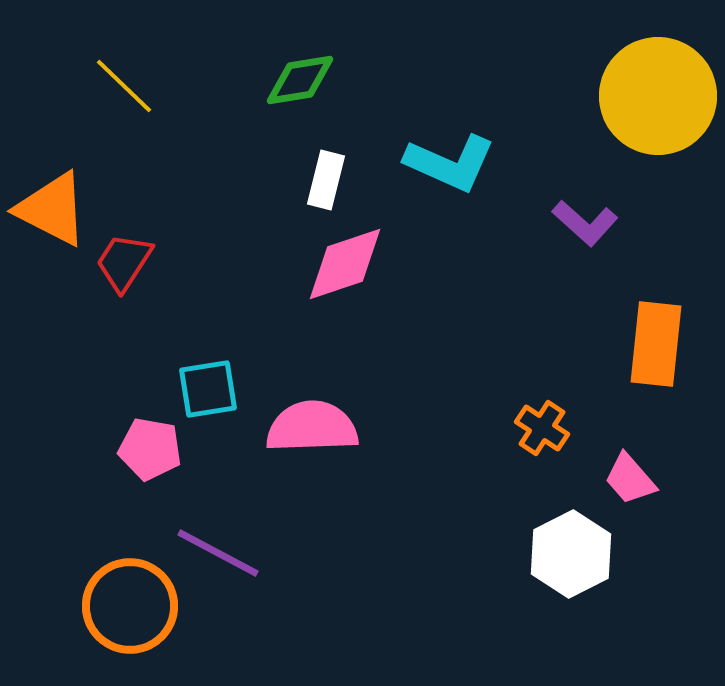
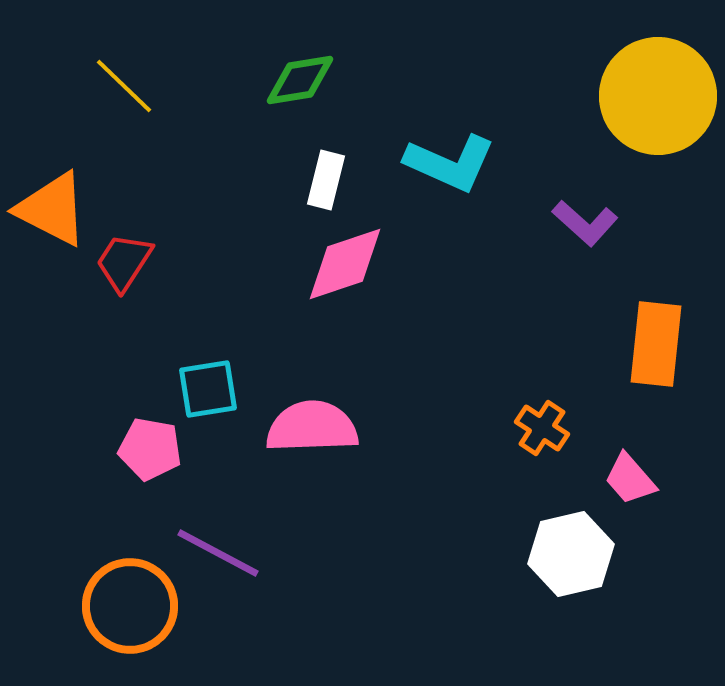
white hexagon: rotated 14 degrees clockwise
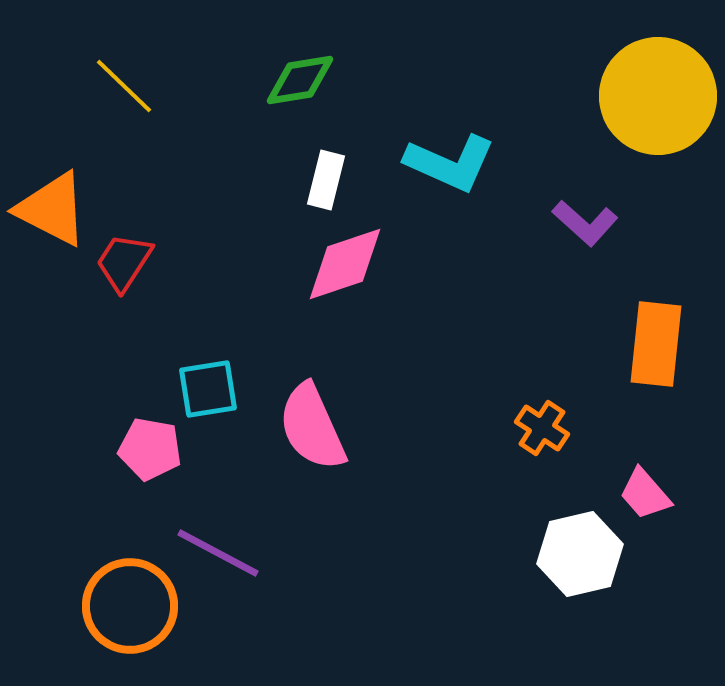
pink semicircle: rotated 112 degrees counterclockwise
pink trapezoid: moved 15 px right, 15 px down
white hexagon: moved 9 px right
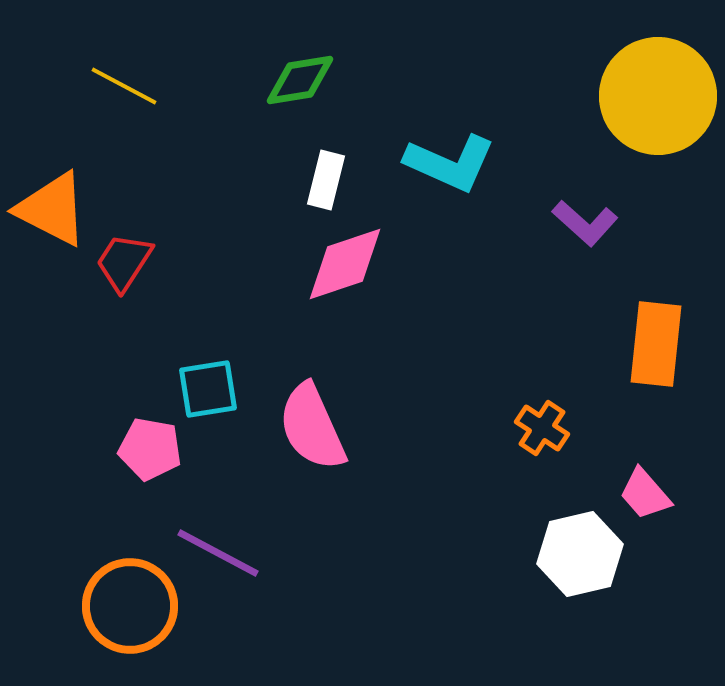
yellow line: rotated 16 degrees counterclockwise
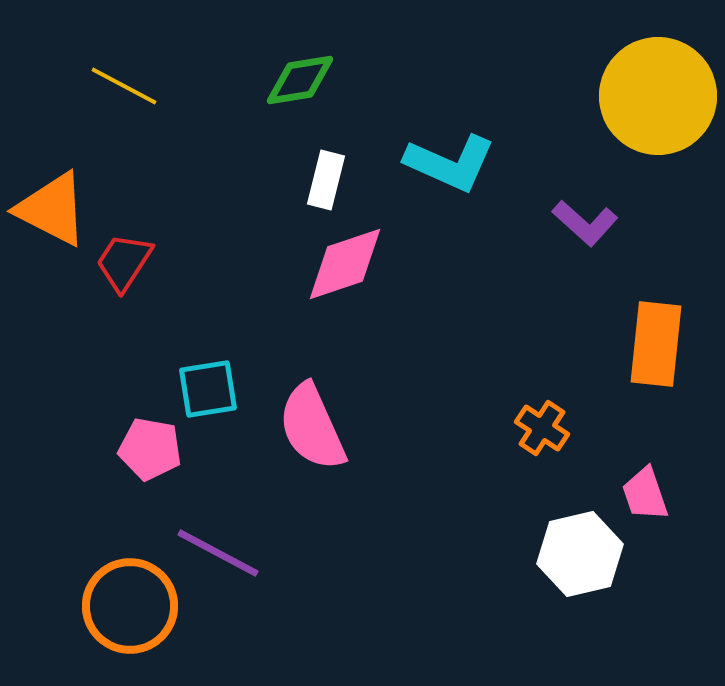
pink trapezoid: rotated 22 degrees clockwise
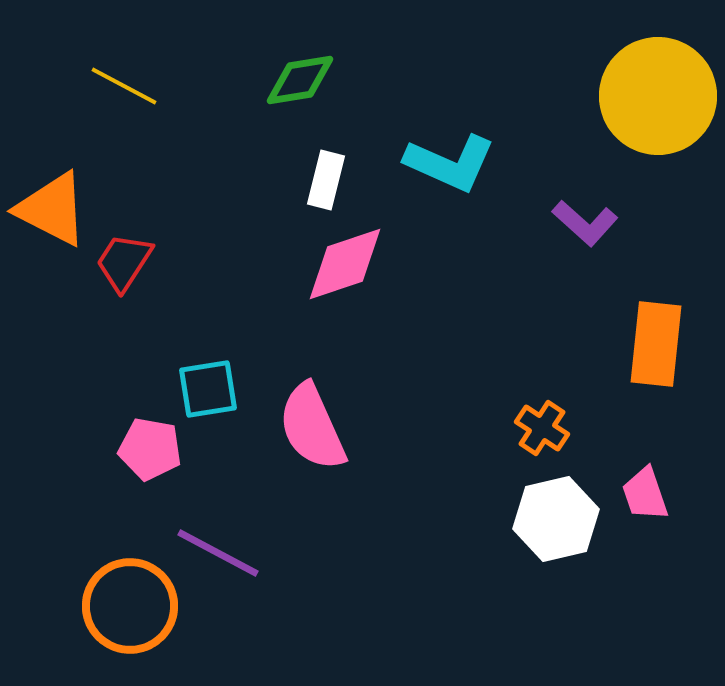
white hexagon: moved 24 px left, 35 px up
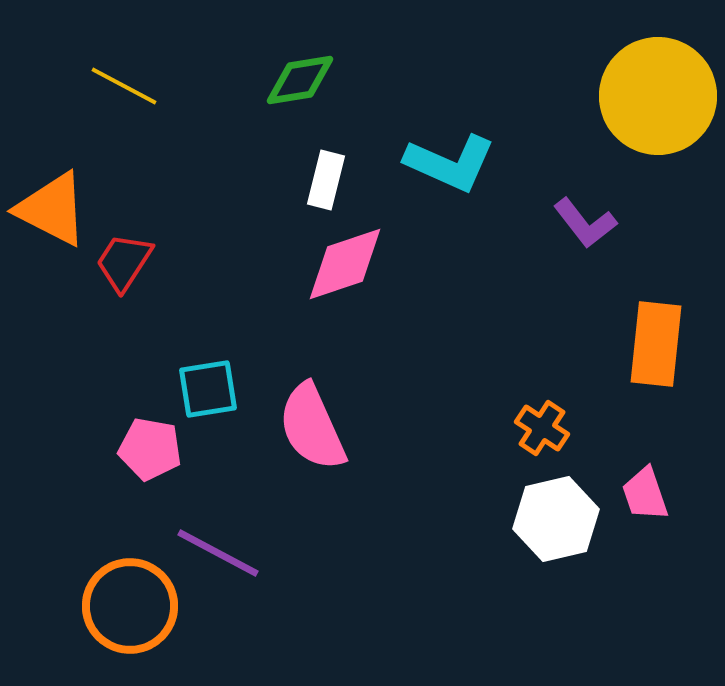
purple L-shape: rotated 10 degrees clockwise
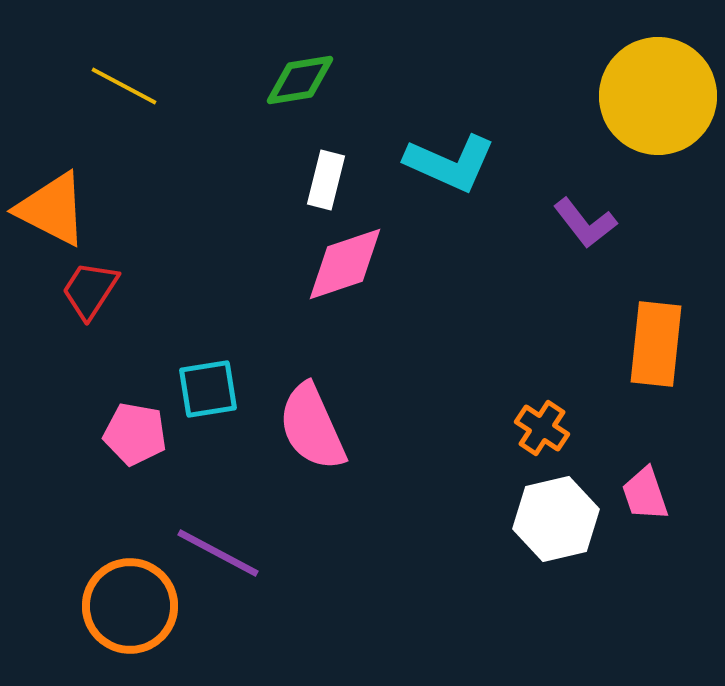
red trapezoid: moved 34 px left, 28 px down
pink pentagon: moved 15 px left, 15 px up
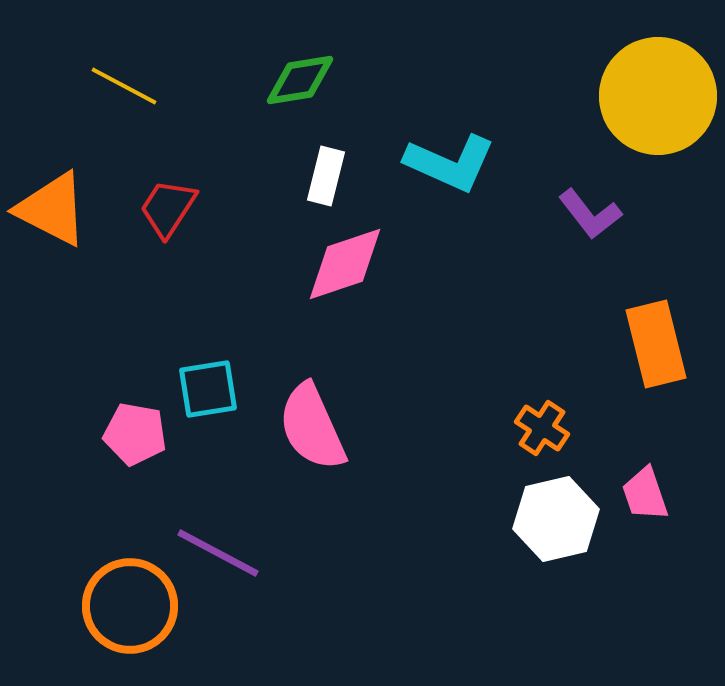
white rectangle: moved 4 px up
purple L-shape: moved 5 px right, 9 px up
red trapezoid: moved 78 px right, 82 px up
orange rectangle: rotated 20 degrees counterclockwise
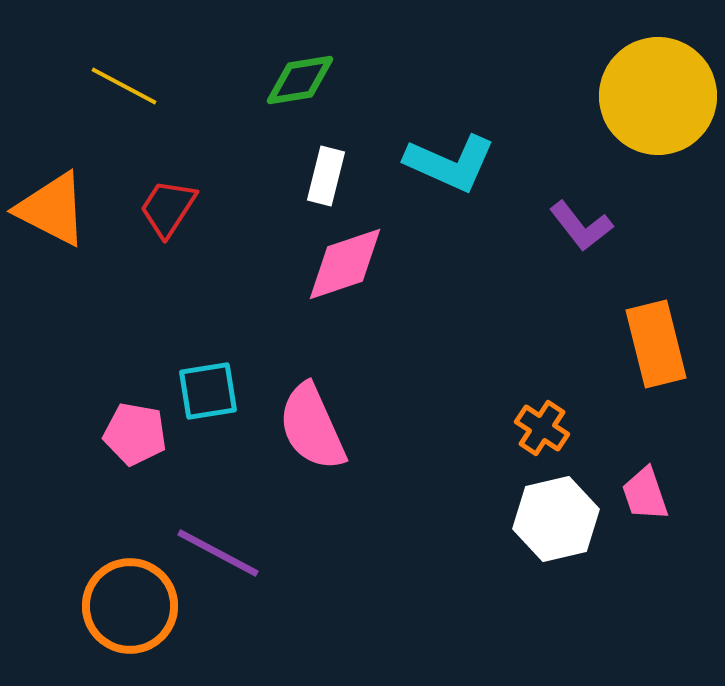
purple L-shape: moved 9 px left, 12 px down
cyan square: moved 2 px down
